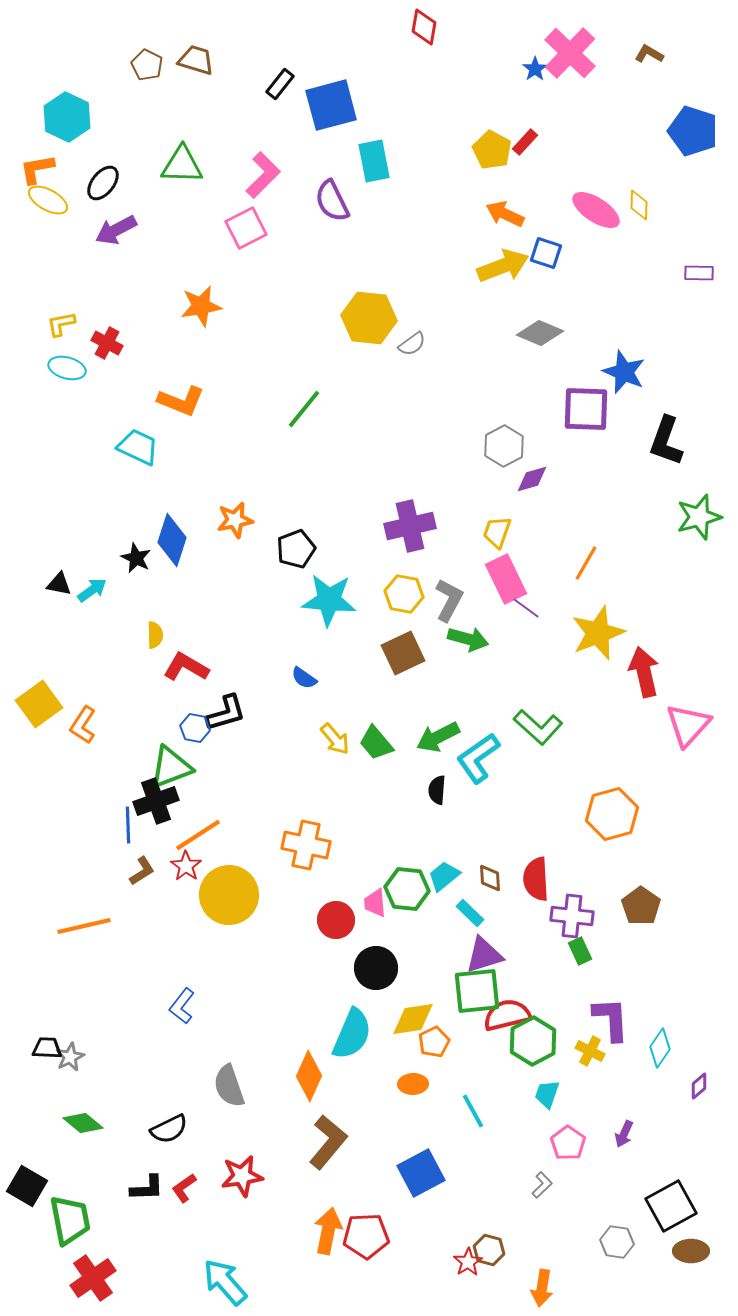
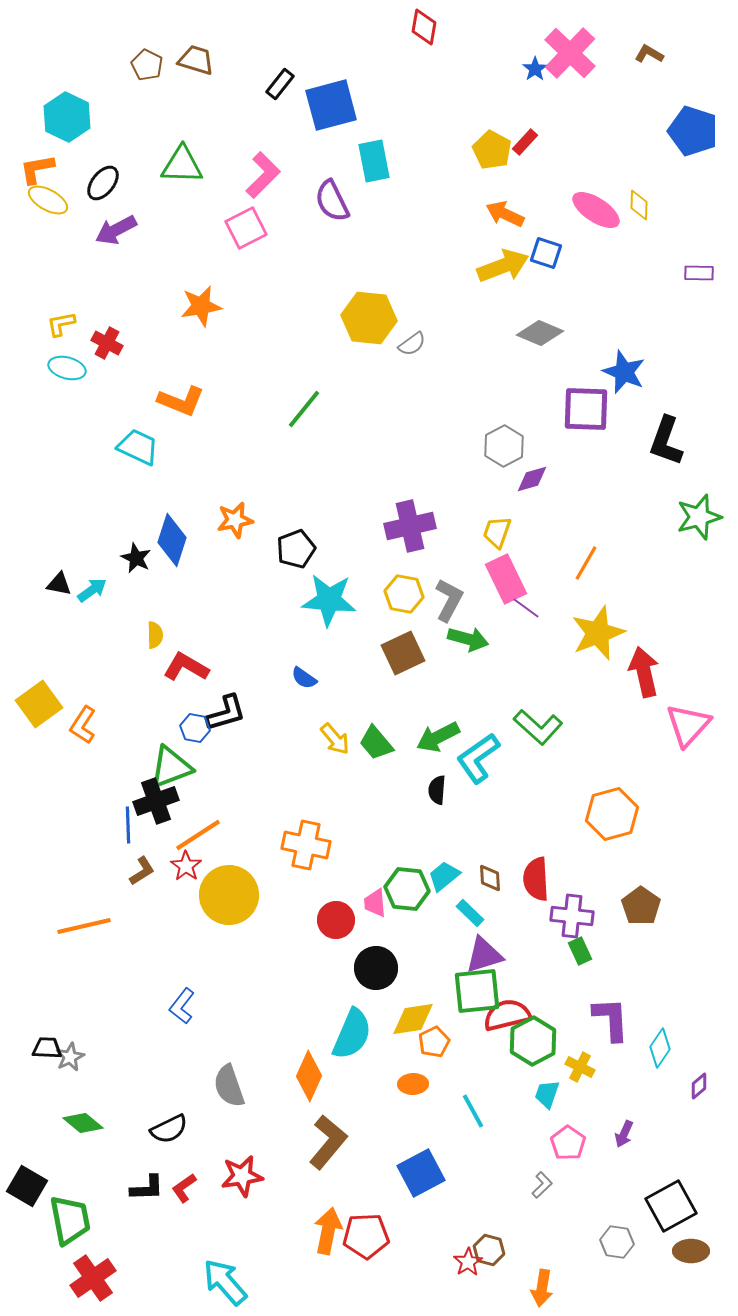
yellow cross at (590, 1051): moved 10 px left, 16 px down
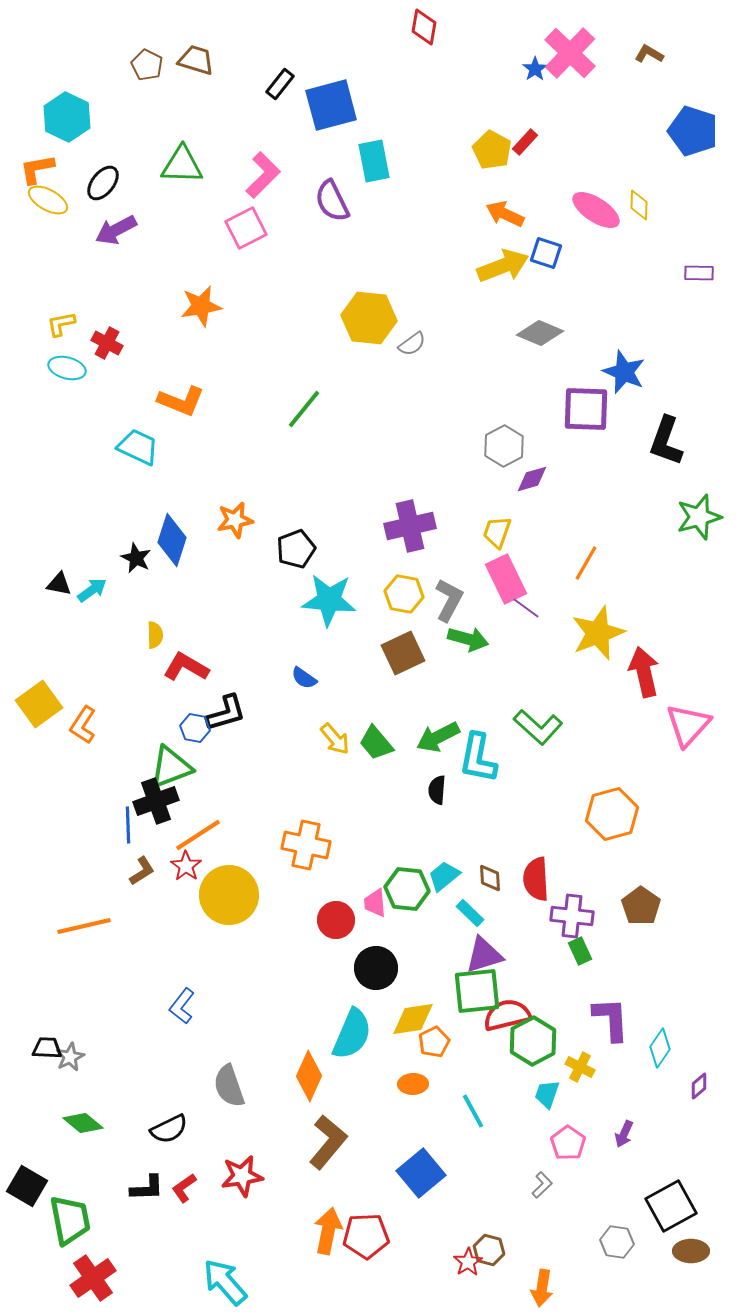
cyan L-shape at (478, 758): rotated 44 degrees counterclockwise
blue square at (421, 1173): rotated 12 degrees counterclockwise
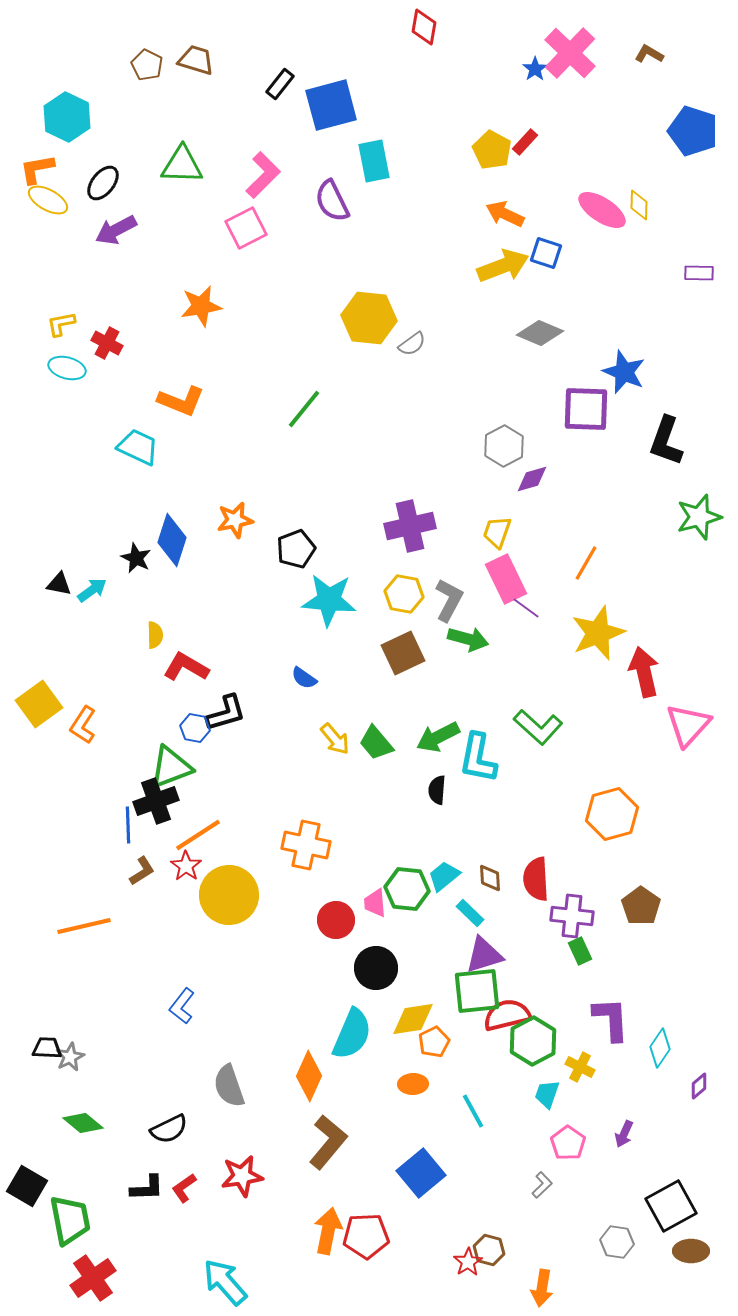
pink ellipse at (596, 210): moved 6 px right
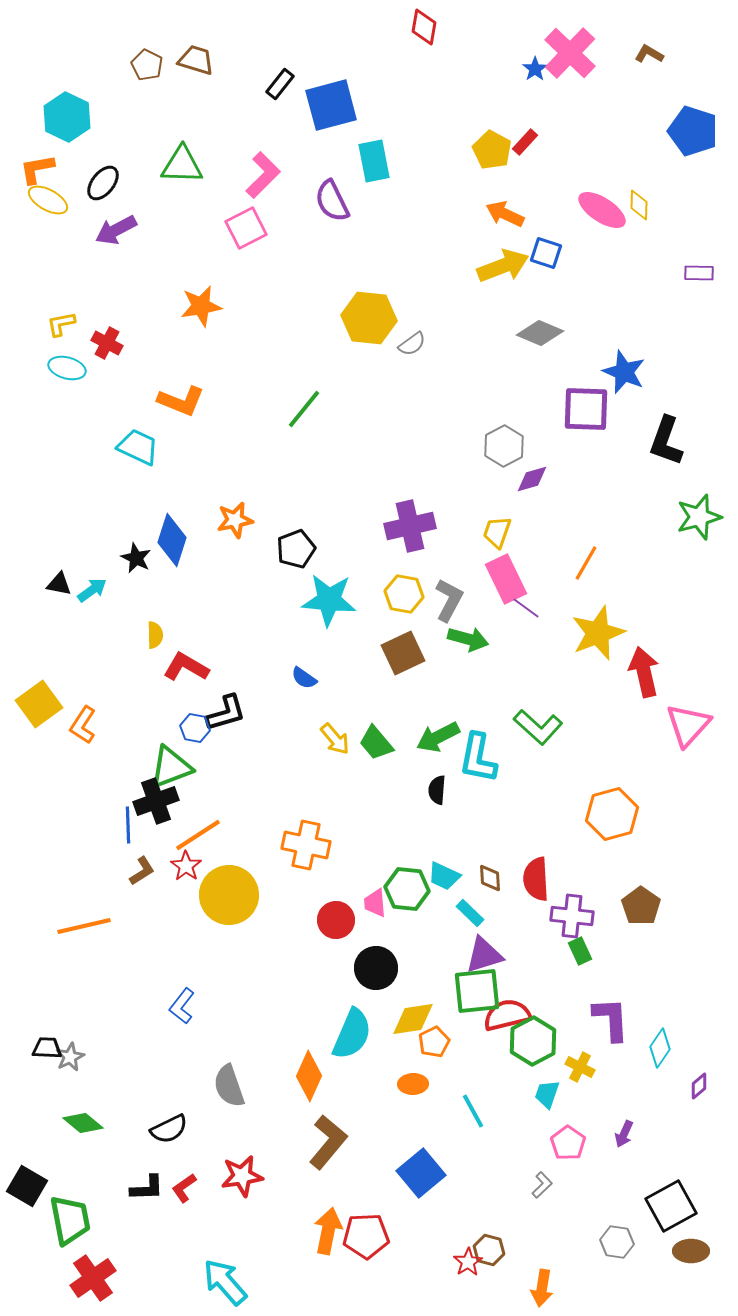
cyan trapezoid at (444, 876): rotated 116 degrees counterclockwise
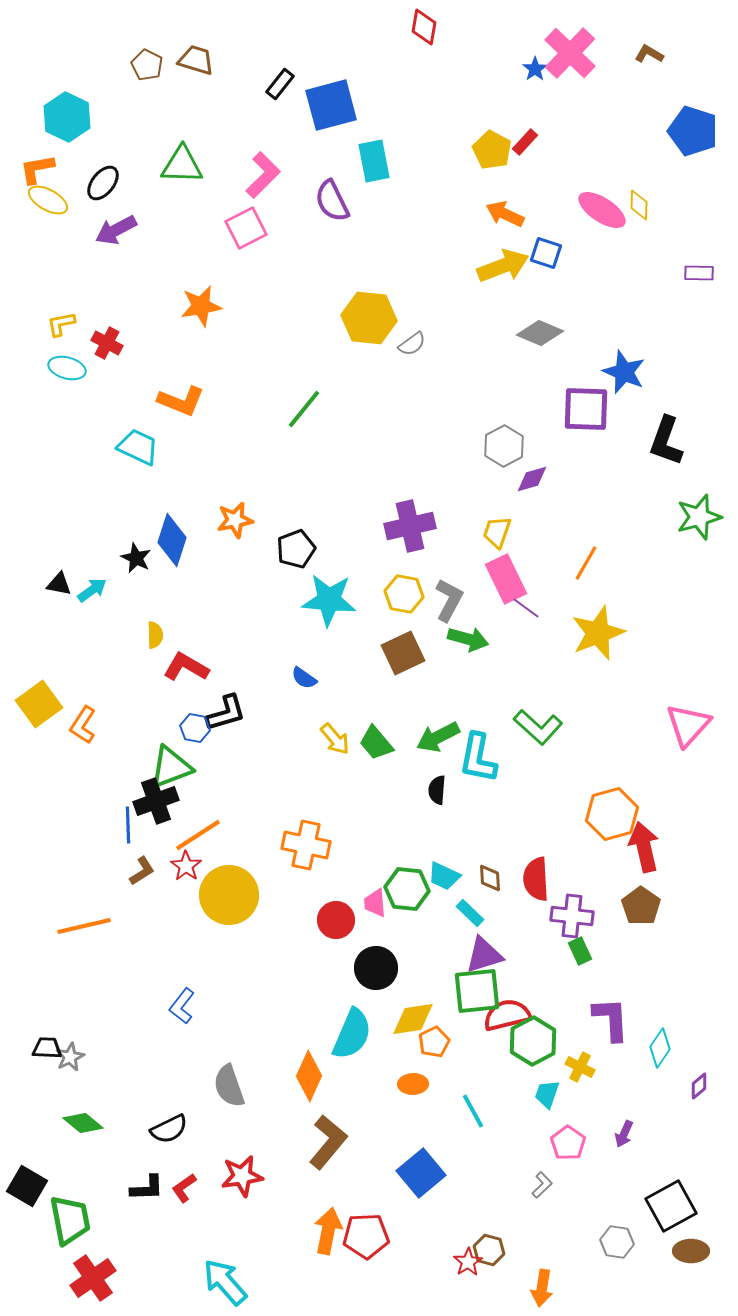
red arrow at (644, 672): moved 175 px down
